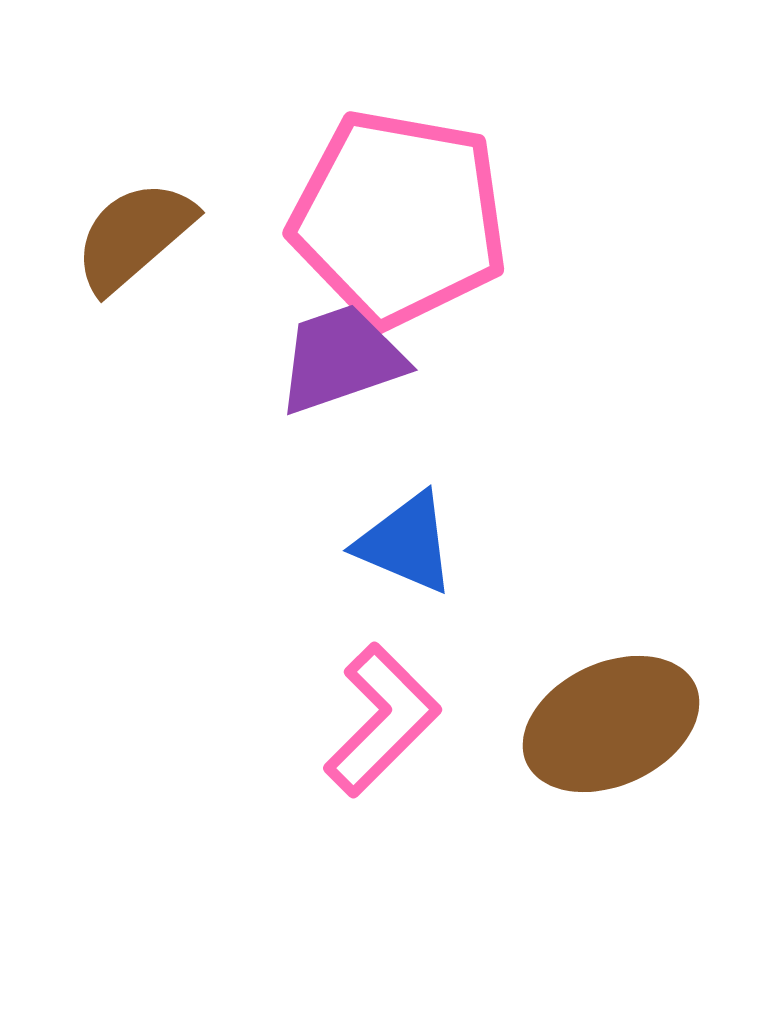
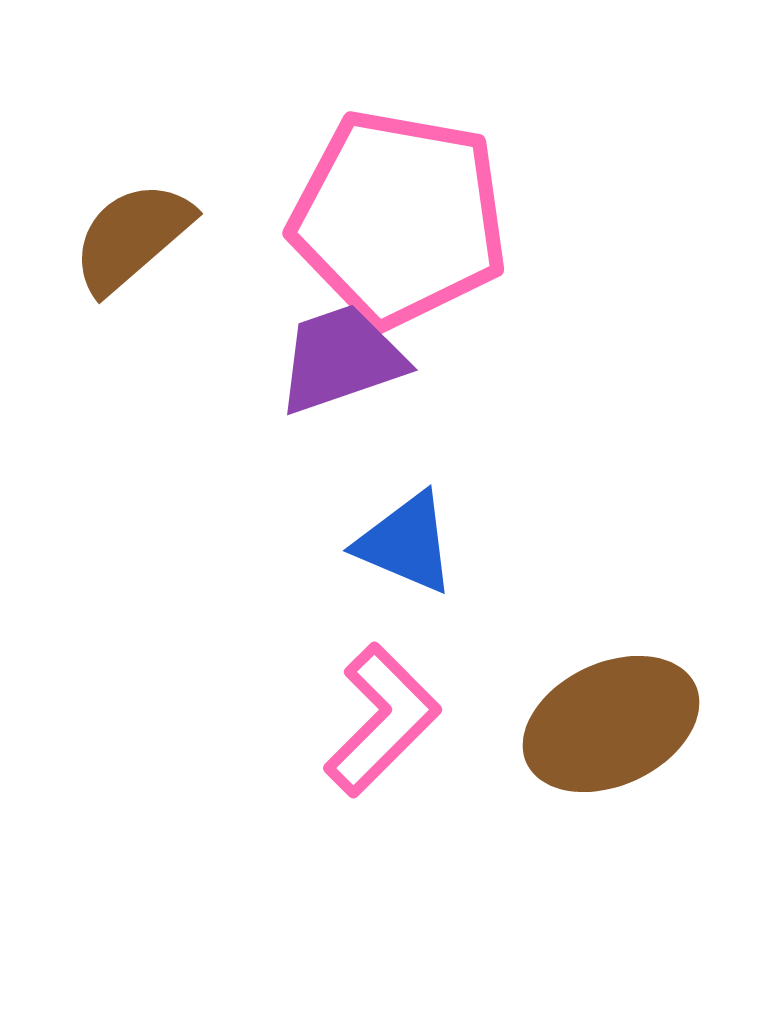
brown semicircle: moved 2 px left, 1 px down
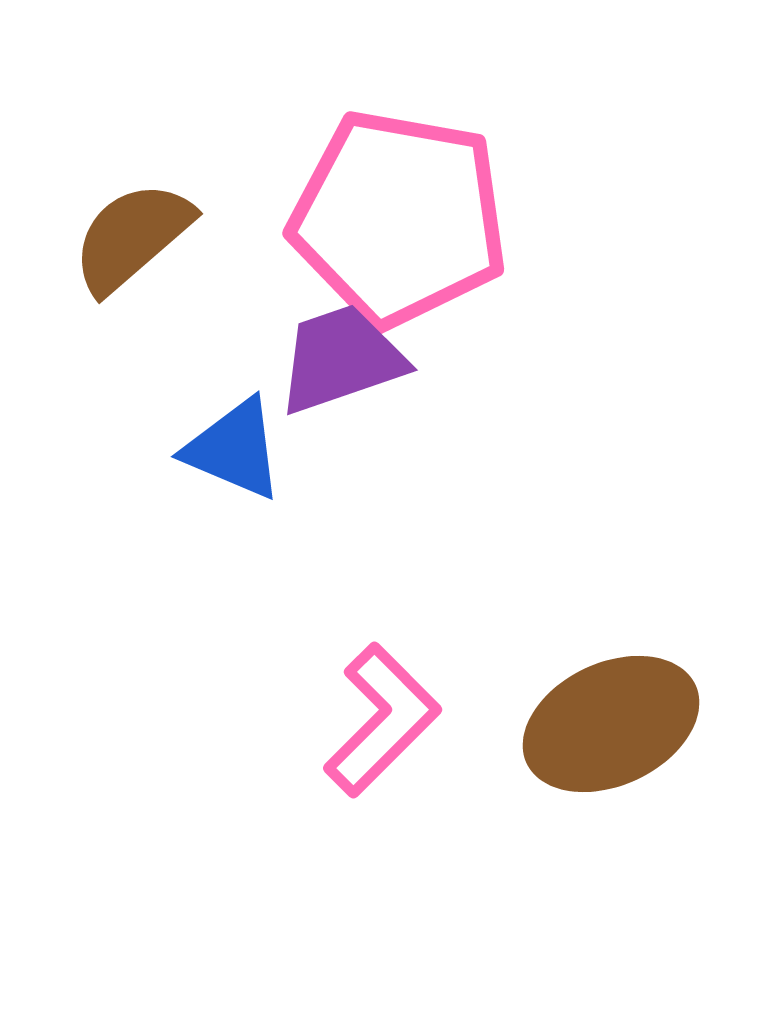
blue triangle: moved 172 px left, 94 px up
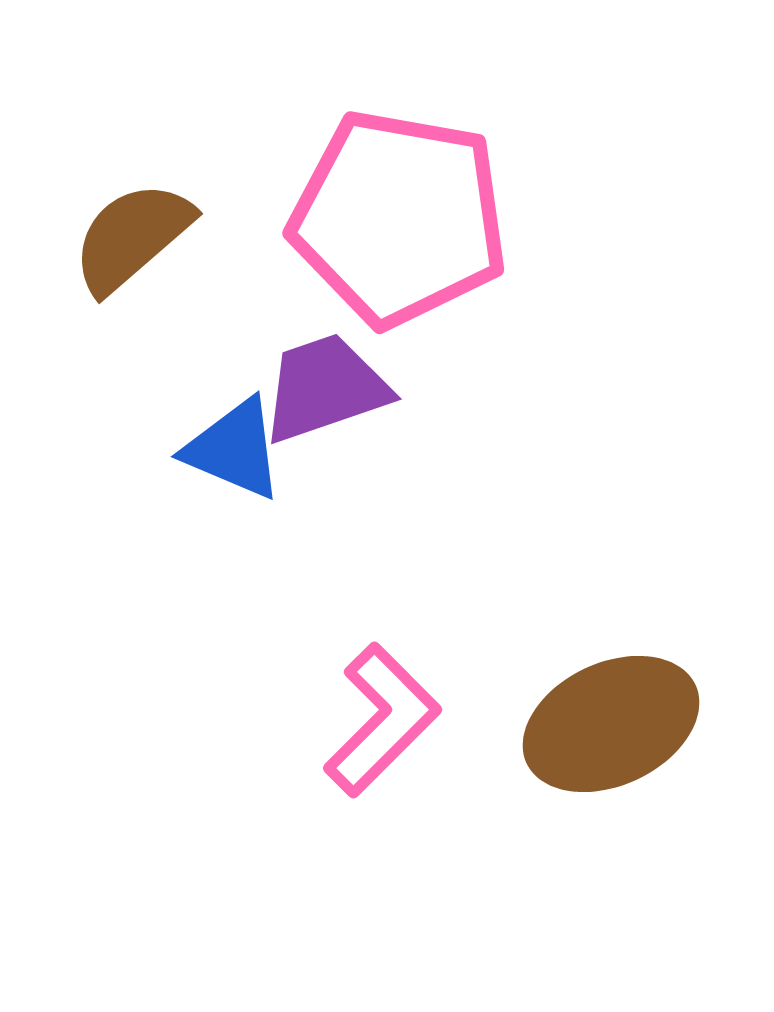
purple trapezoid: moved 16 px left, 29 px down
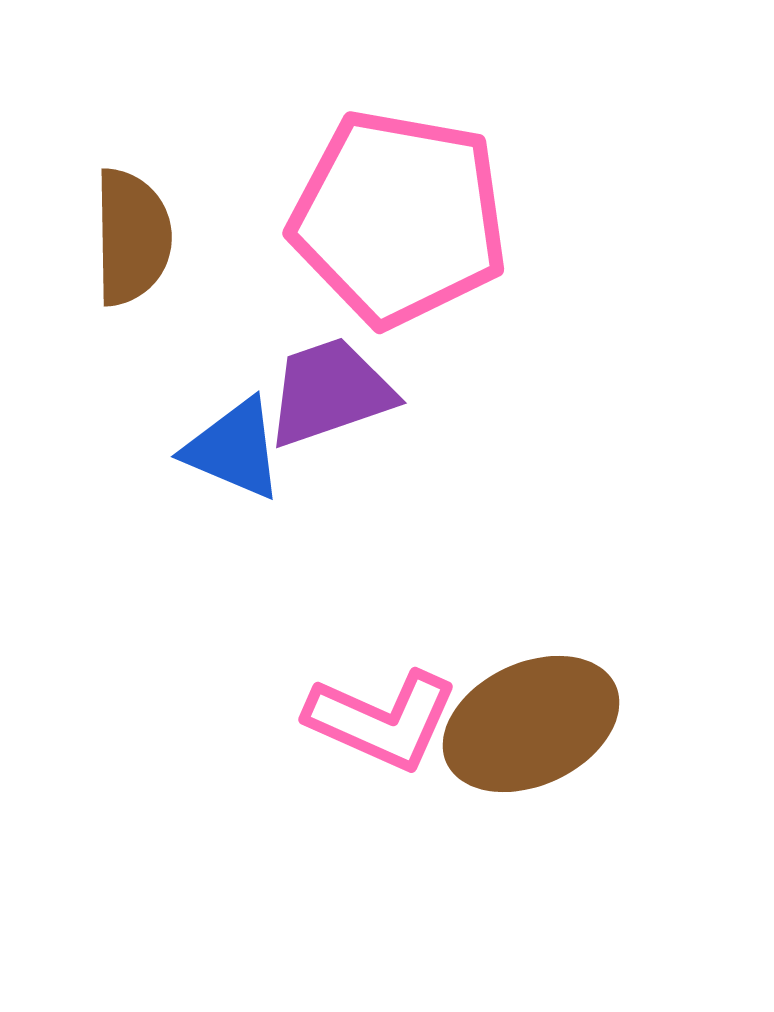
brown semicircle: rotated 130 degrees clockwise
purple trapezoid: moved 5 px right, 4 px down
pink L-shape: rotated 69 degrees clockwise
brown ellipse: moved 80 px left
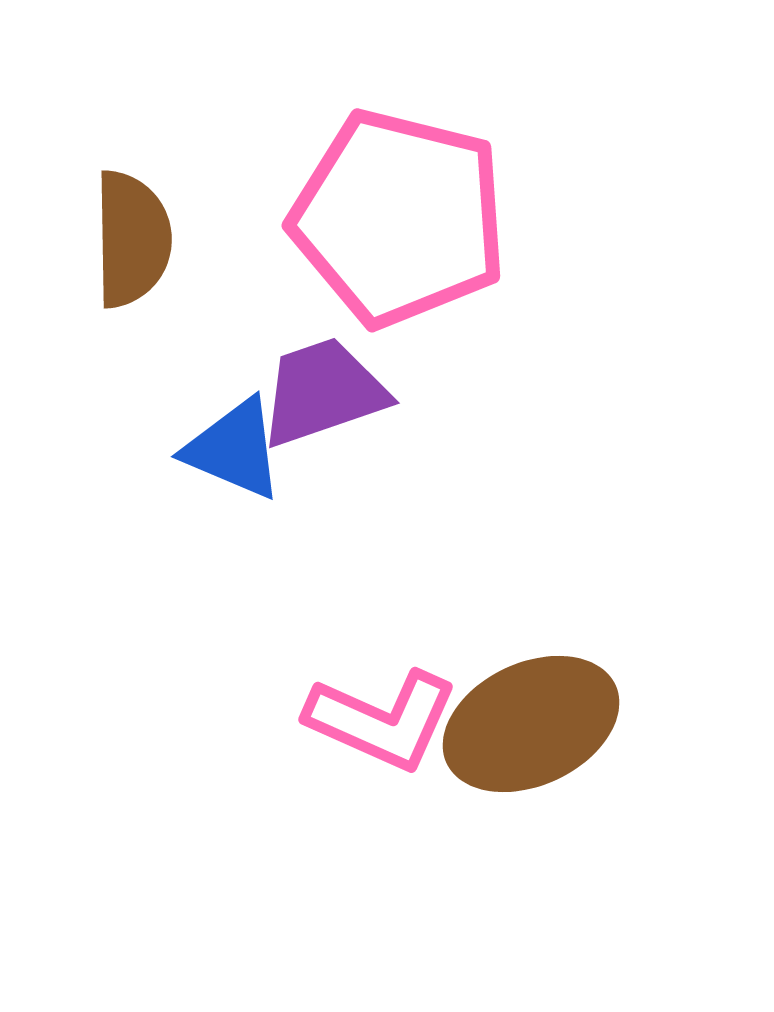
pink pentagon: rotated 4 degrees clockwise
brown semicircle: moved 2 px down
purple trapezoid: moved 7 px left
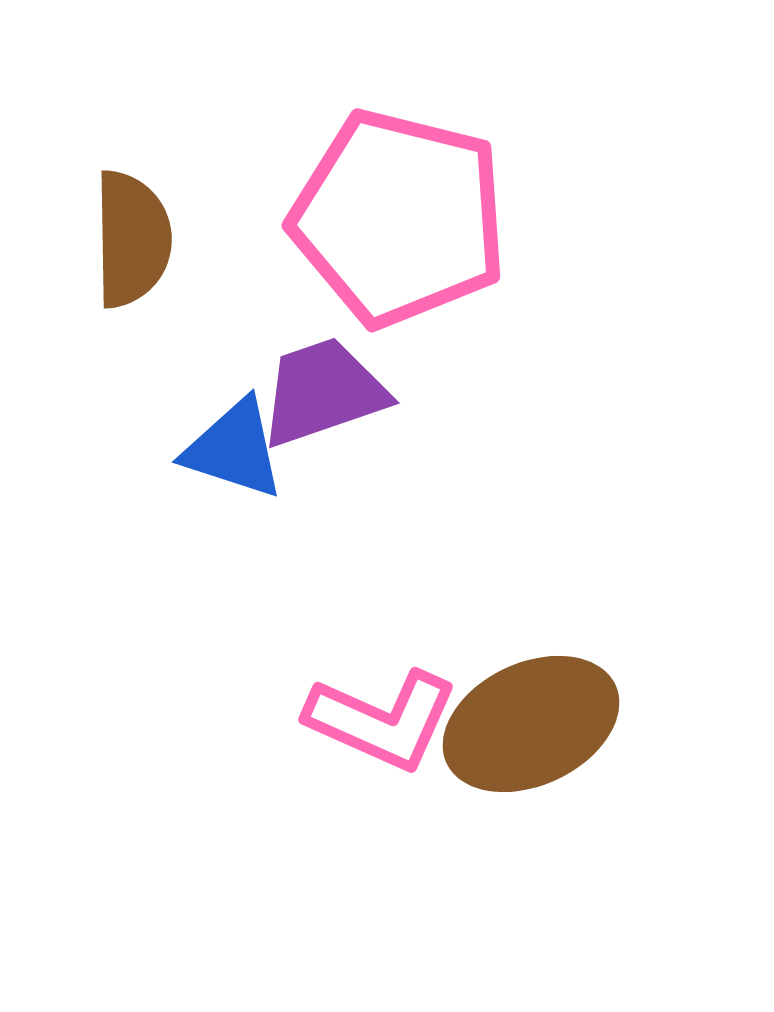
blue triangle: rotated 5 degrees counterclockwise
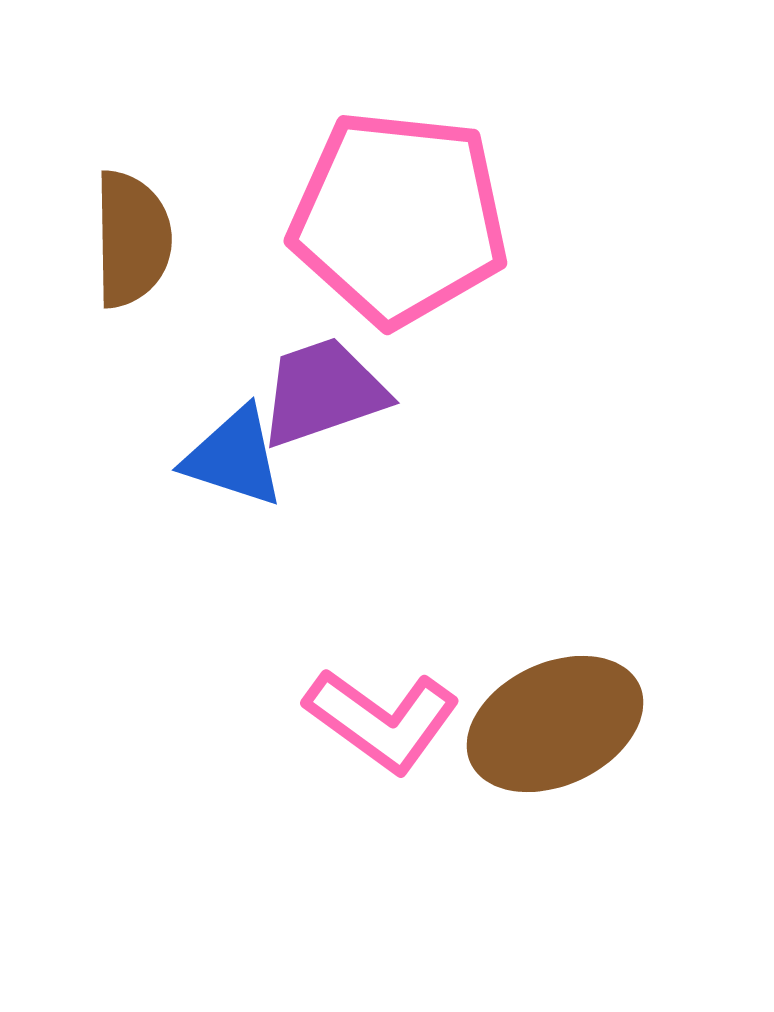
pink pentagon: rotated 8 degrees counterclockwise
blue triangle: moved 8 px down
pink L-shape: rotated 12 degrees clockwise
brown ellipse: moved 24 px right
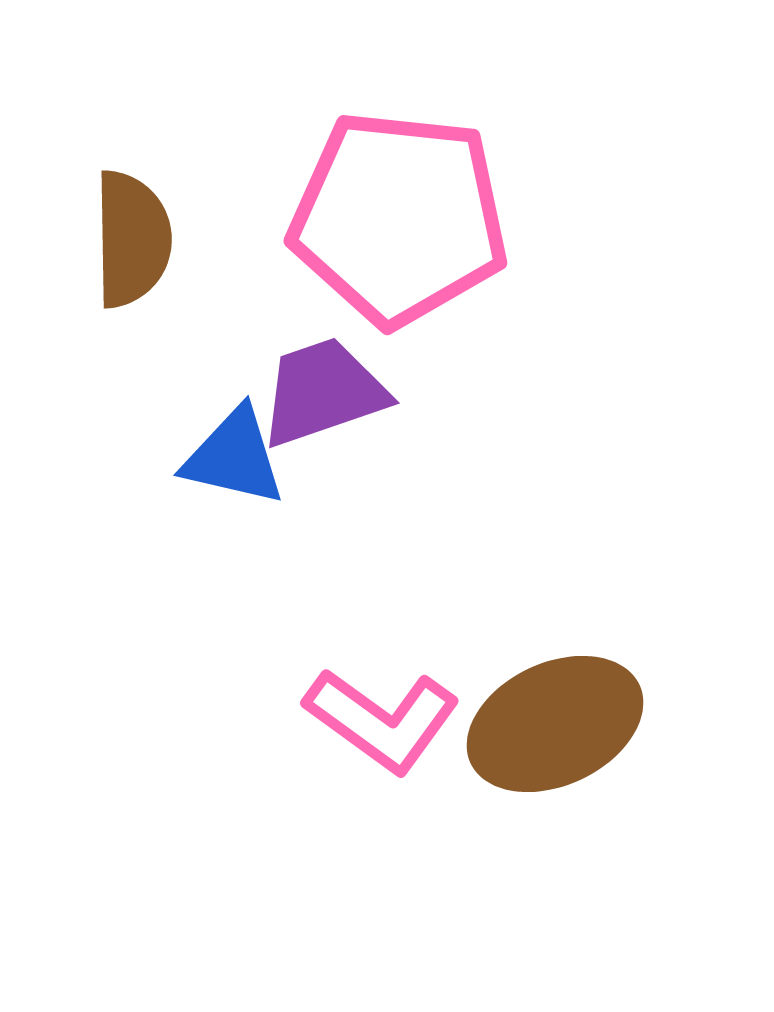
blue triangle: rotated 5 degrees counterclockwise
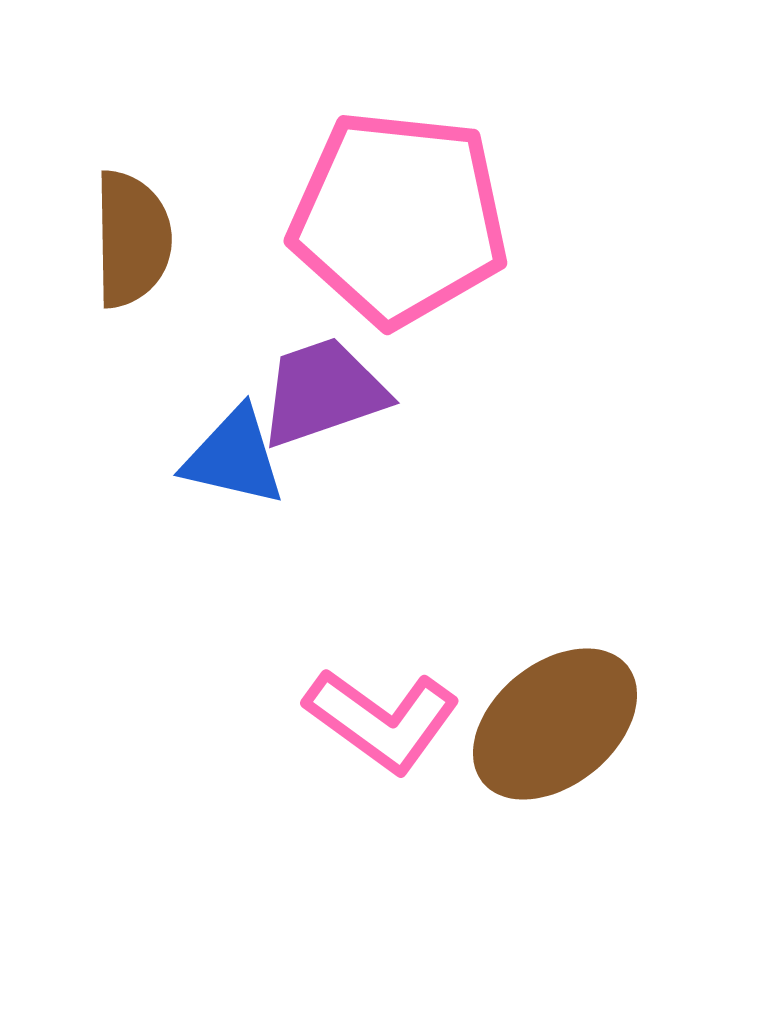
brown ellipse: rotated 14 degrees counterclockwise
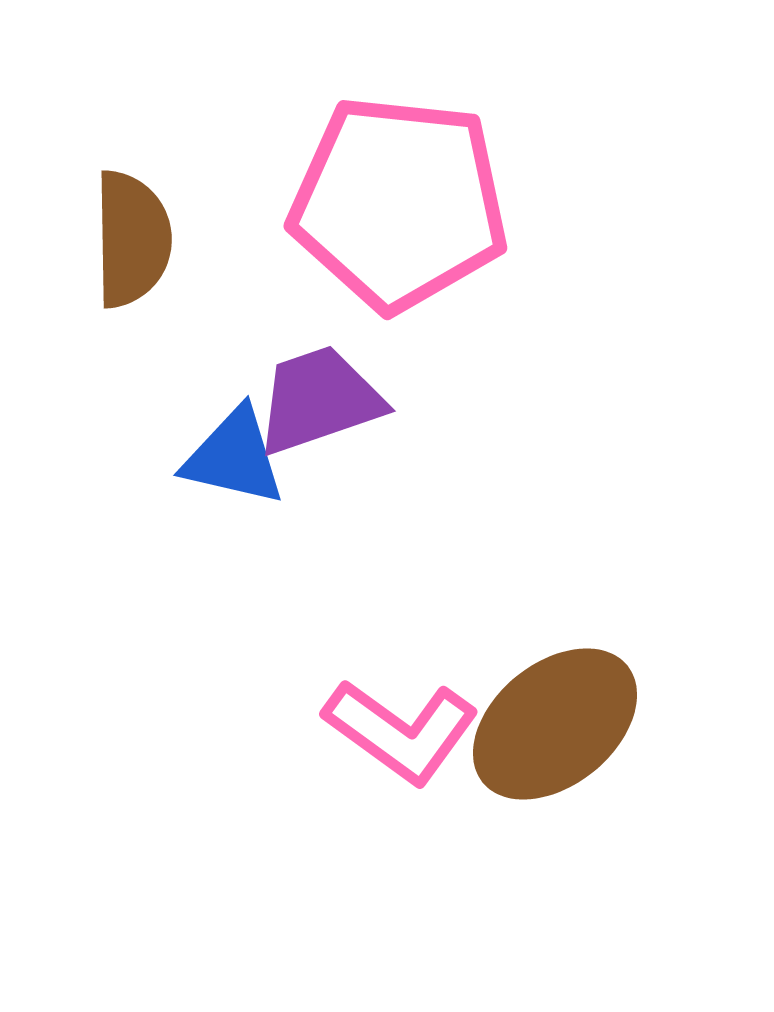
pink pentagon: moved 15 px up
purple trapezoid: moved 4 px left, 8 px down
pink L-shape: moved 19 px right, 11 px down
